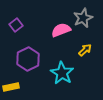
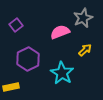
pink semicircle: moved 1 px left, 2 px down
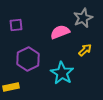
purple square: rotated 32 degrees clockwise
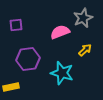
purple hexagon: rotated 20 degrees clockwise
cyan star: rotated 15 degrees counterclockwise
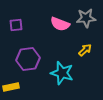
gray star: moved 3 px right; rotated 18 degrees clockwise
pink semicircle: moved 8 px up; rotated 138 degrees counterclockwise
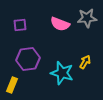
gray star: moved 1 px right
purple square: moved 4 px right
yellow arrow: moved 12 px down; rotated 16 degrees counterclockwise
yellow rectangle: moved 1 px right, 2 px up; rotated 56 degrees counterclockwise
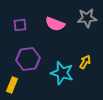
pink semicircle: moved 5 px left
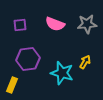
gray star: moved 6 px down
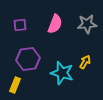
pink semicircle: rotated 90 degrees counterclockwise
yellow rectangle: moved 3 px right
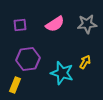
pink semicircle: rotated 36 degrees clockwise
